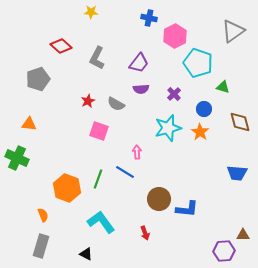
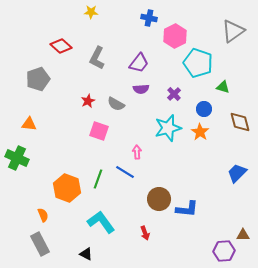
blue trapezoid: rotated 130 degrees clockwise
gray rectangle: moved 1 px left, 2 px up; rotated 45 degrees counterclockwise
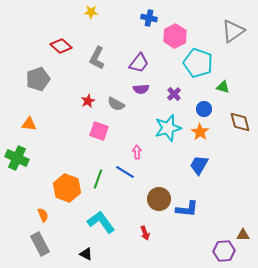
blue trapezoid: moved 38 px left, 8 px up; rotated 15 degrees counterclockwise
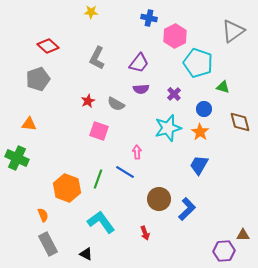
red diamond: moved 13 px left
blue L-shape: rotated 50 degrees counterclockwise
gray rectangle: moved 8 px right
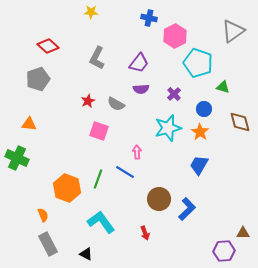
brown triangle: moved 2 px up
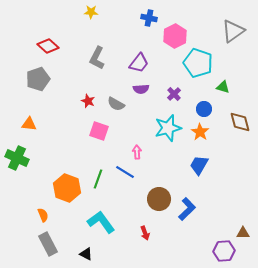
red star: rotated 24 degrees counterclockwise
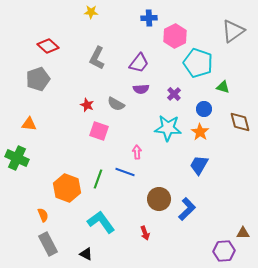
blue cross: rotated 14 degrees counterclockwise
red star: moved 1 px left, 4 px down
cyan star: rotated 20 degrees clockwise
blue line: rotated 12 degrees counterclockwise
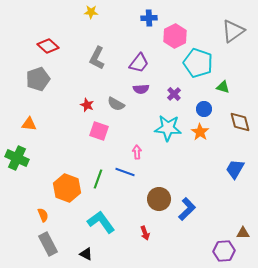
blue trapezoid: moved 36 px right, 4 px down
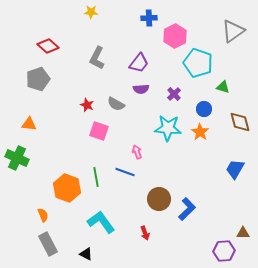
pink arrow: rotated 16 degrees counterclockwise
green line: moved 2 px left, 2 px up; rotated 30 degrees counterclockwise
